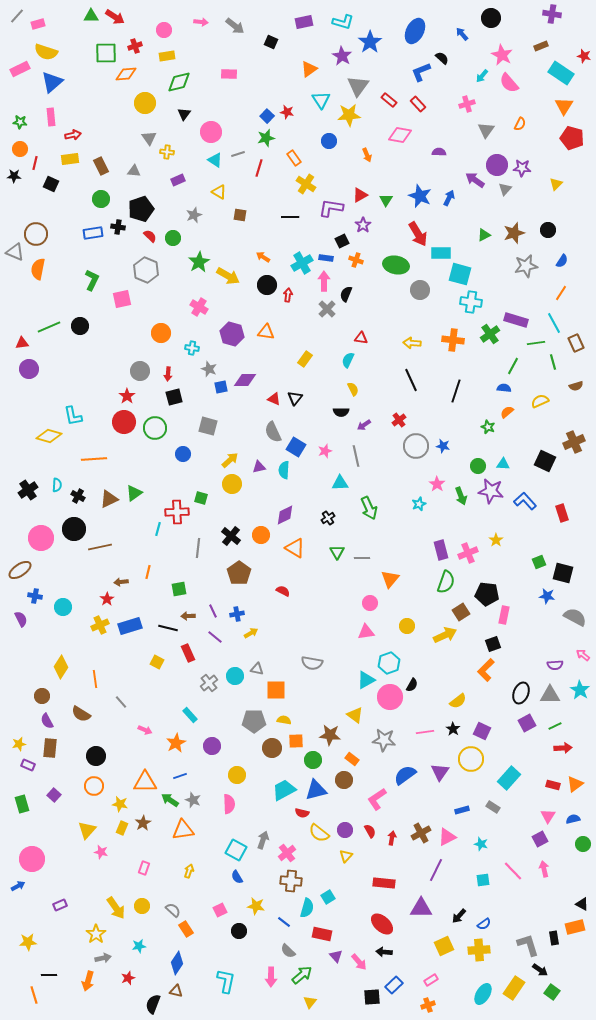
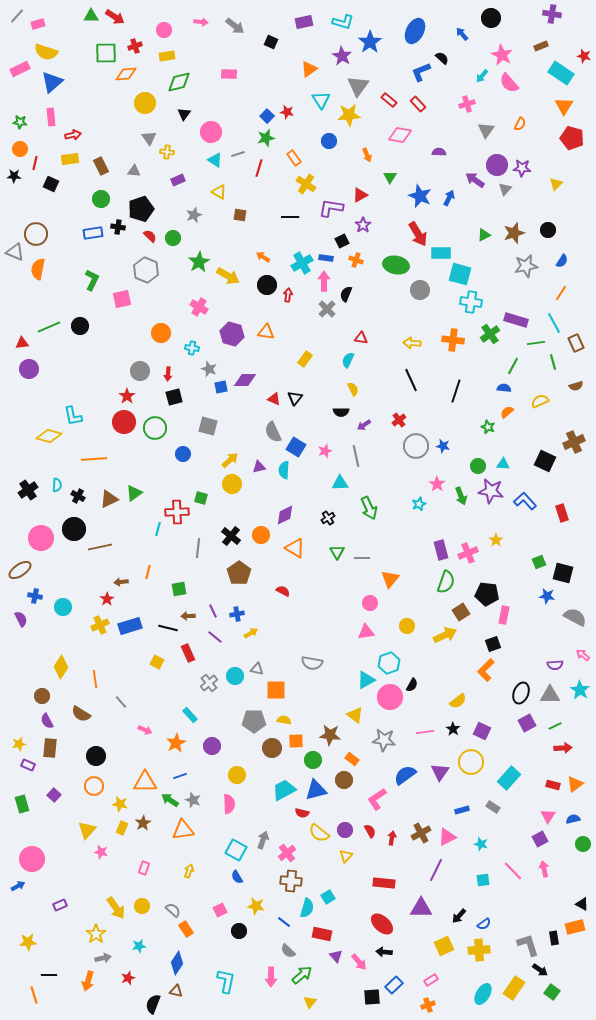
green triangle at (386, 200): moved 4 px right, 23 px up
yellow circle at (471, 759): moved 3 px down
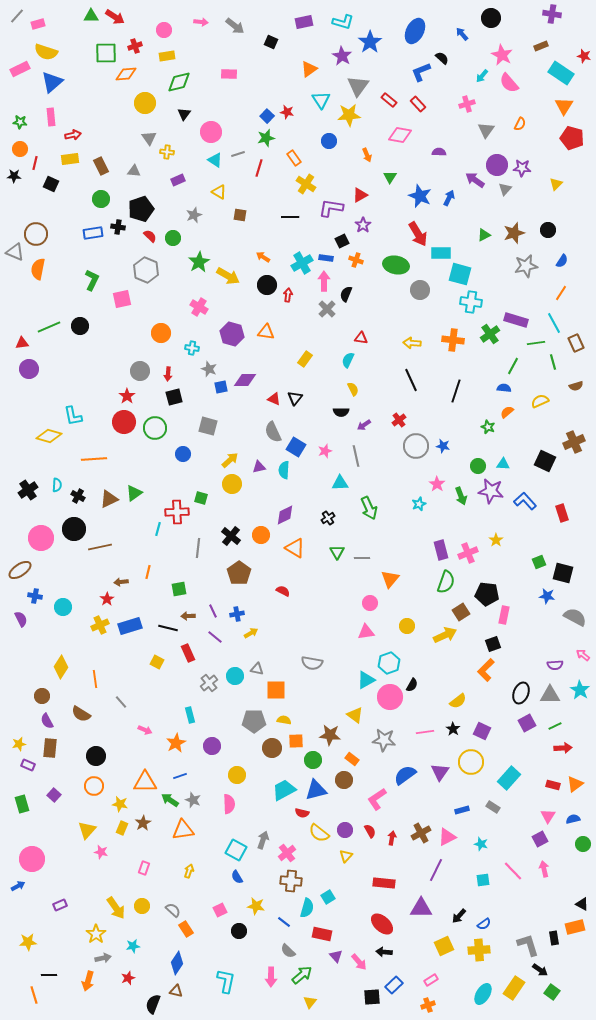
cyan rectangle at (190, 715): rotated 28 degrees clockwise
cyan star at (139, 946): moved 6 px left
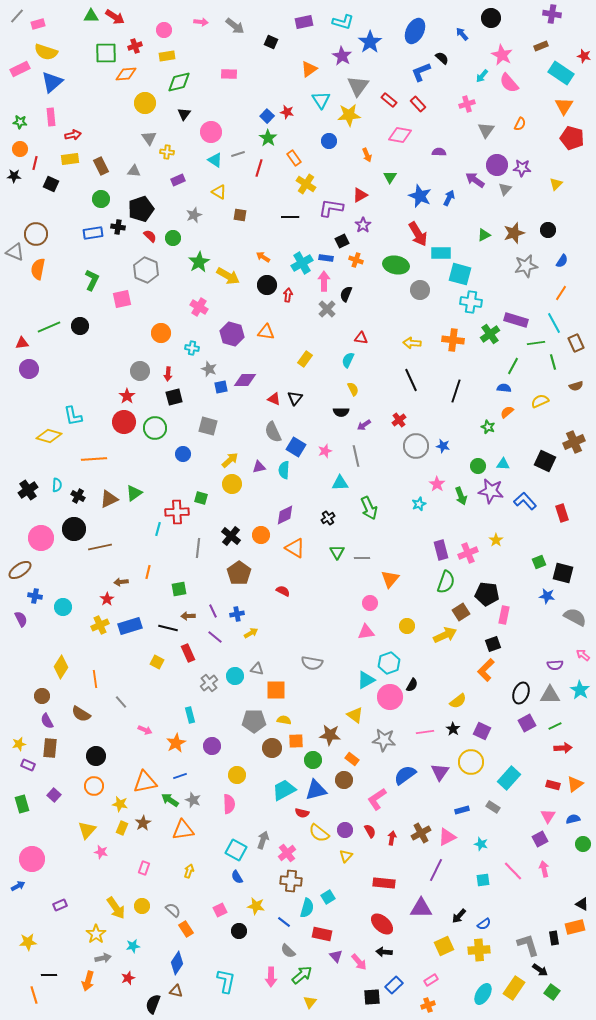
green star at (266, 138): moved 2 px right; rotated 24 degrees counterclockwise
orange triangle at (145, 782): rotated 10 degrees counterclockwise
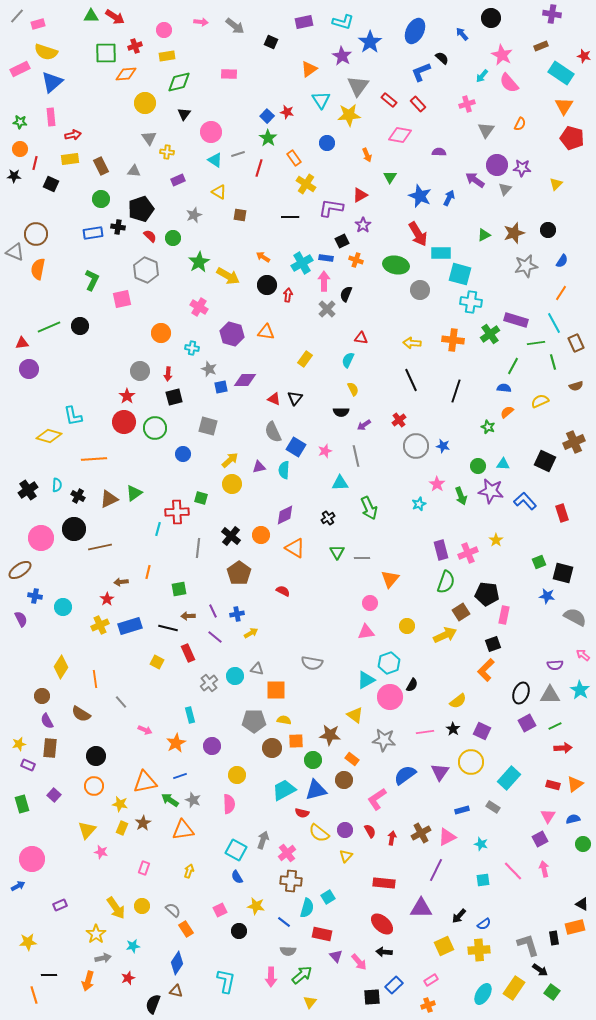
blue circle at (329, 141): moved 2 px left, 2 px down
gray semicircle at (288, 951): rotated 42 degrees counterclockwise
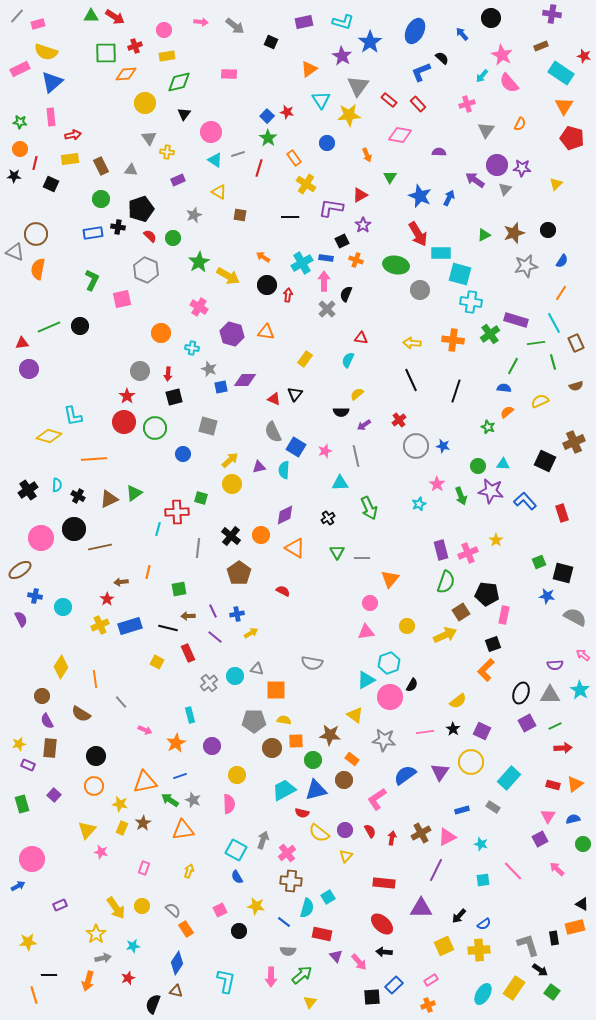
gray triangle at (134, 171): moved 3 px left, 1 px up
yellow semicircle at (353, 389): moved 4 px right, 5 px down; rotated 104 degrees counterclockwise
black triangle at (295, 398): moved 4 px up
pink arrow at (544, 869): moved 13 px right; rotated 35 degrees counterclockwise
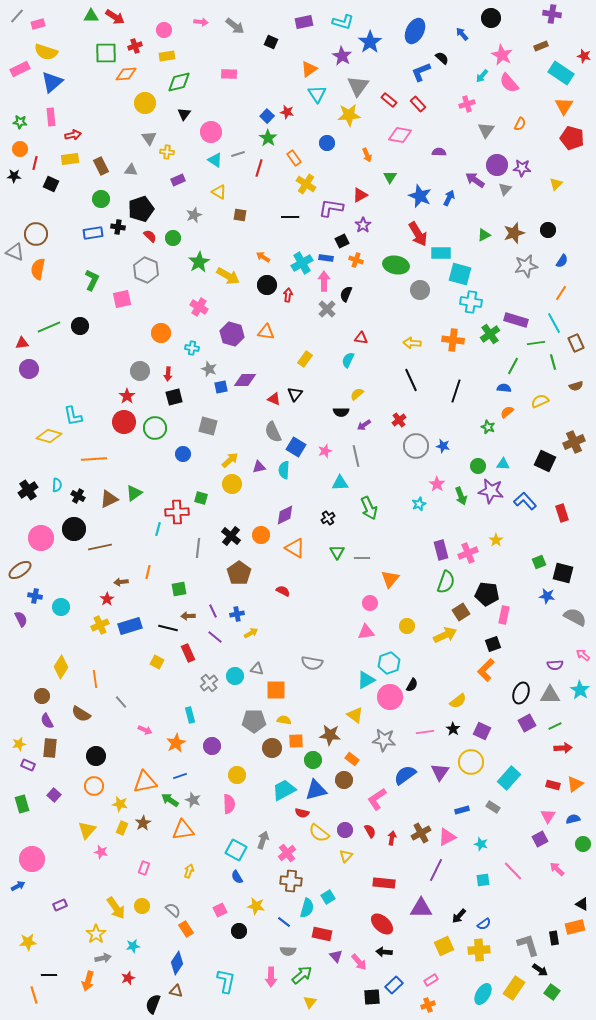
cyan triangle at (321, 100): moved 4 px left, 6 px up
cyan circle at (63, 607): moved 2 px left
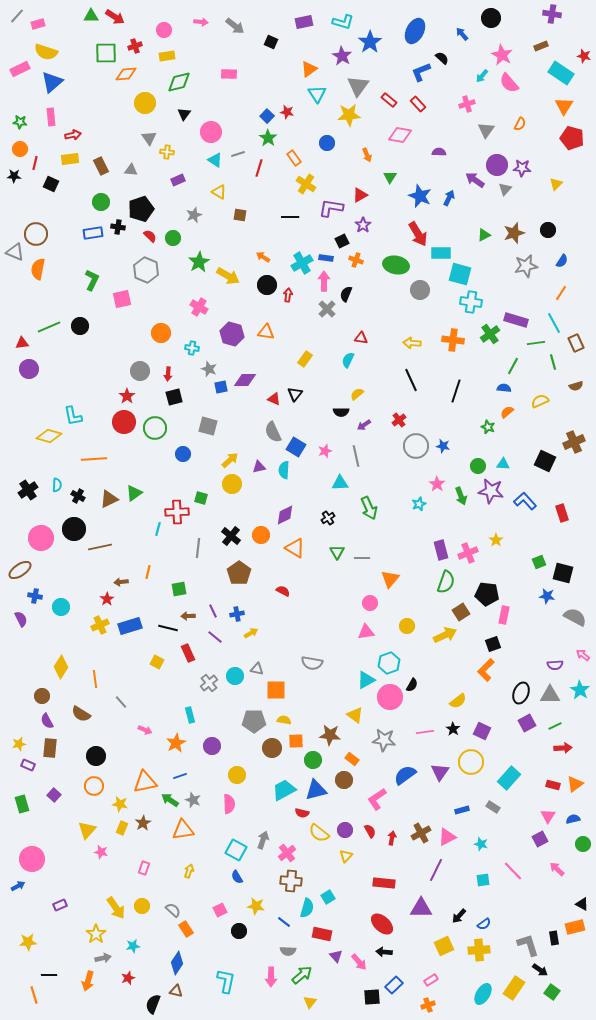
green circle at (101, 199): moved 3 px down
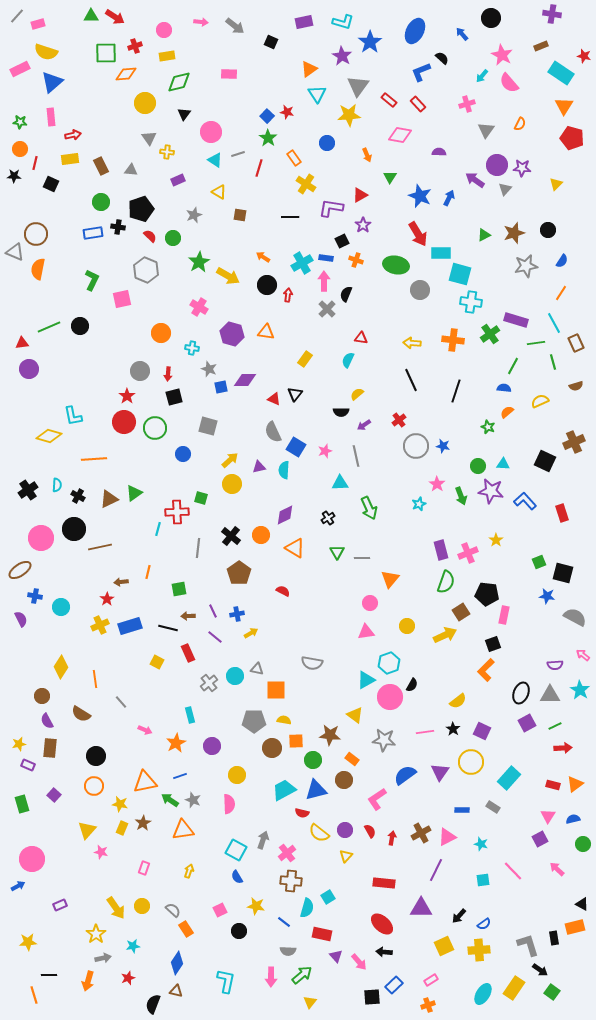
blue rectangle at (462, 810): rotated 16 degrees clockwise
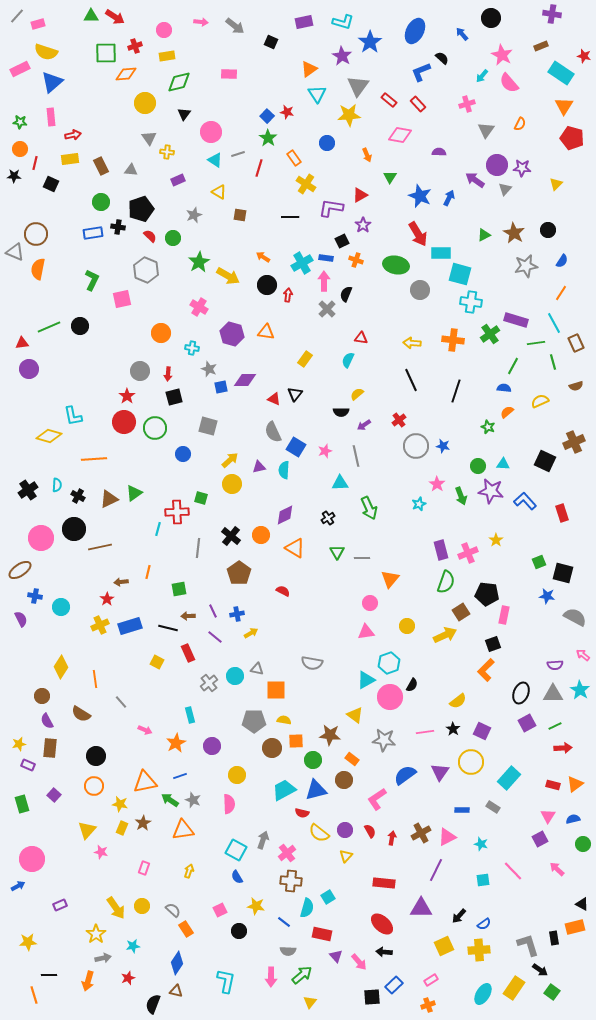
brown star at (514, 233): rotated 25 degrees counterclockwise
gray triangle at (550, 695): moved 3 px right, 1 px up
